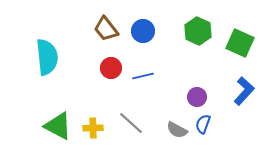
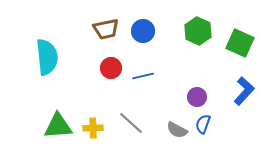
brown trapezoid: rotated 64 degrees counterclockwise
green triangle: rotated 32 degrees counterclockwise
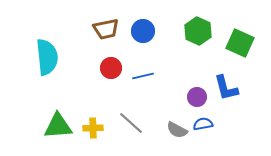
blue L-shape: moved 18 px left, 3 px up; rotated 124 degrees clockwise
blue semicircle: rotated 60 degrees clockwise
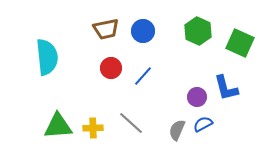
blue line: rotated 35 degrees counterclockwise
blue semicircle: rotated 18 degrees counterclockwise
gray semicircle: rotated 85 degrees clockwise
